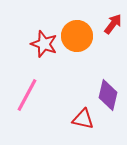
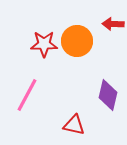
red arrow: rotated 125 degrees counterclockwise
orange circle: moved 5 px down
red star: rotated 20 degrees counterclockwise
red triangle: moved 9 px left, 6 px down
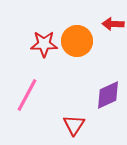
purple diamond: rotated 52 degrees clockwise
red triangle: rotated 50 degrees clockwise
